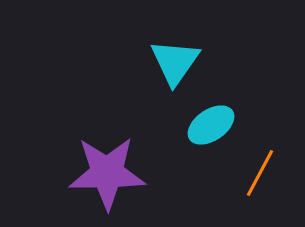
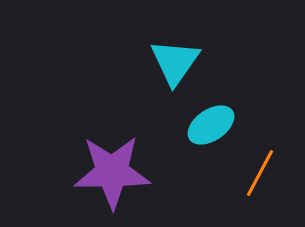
purple star: moved 5 px right, 1 px up
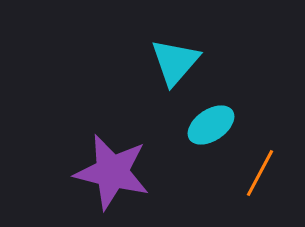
cyan triangle: rotated 6 degrees clockwise
purple star: rotated 14 degrees clockwise
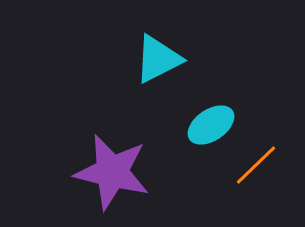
cyan triangle: moved 17 px left, 3 px up; rotated 22 degrees clockwise
orange line: moved 4 px left, 8 px up; rotated 18 degrees clockwise
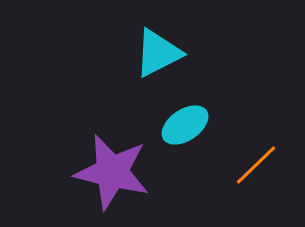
cyan triangle: moved 6 px up
cyan ellipse: moved 26 px left
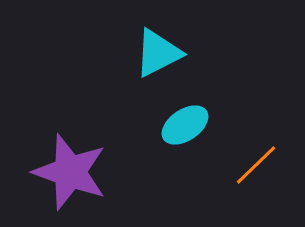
purple star: moved 42 px left; rotated 6 degrees clockwise
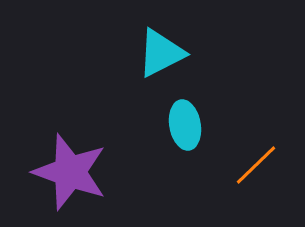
cyan triangle: moved 3 px right
cyan ellipse: rotated 66 degrees counterclockwise
